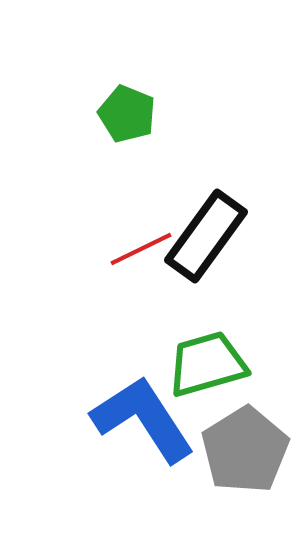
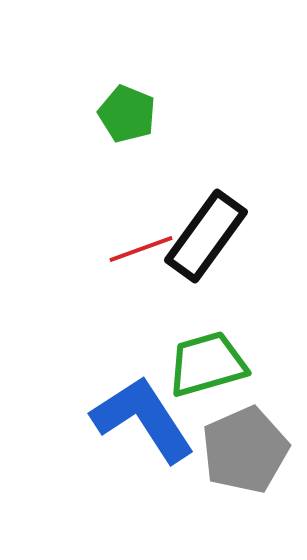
red line: rotated 6 degrees clockwise
gray pentagon: rotated 8 degrees clockwise
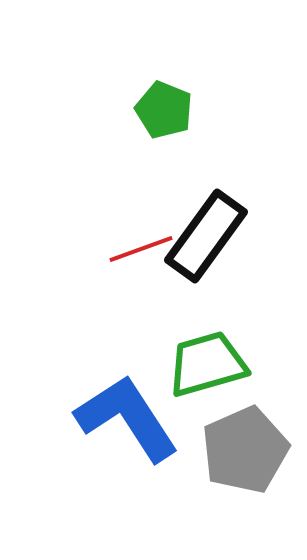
green pentagon: moved 37 px right, 4 px up
blue L-shape: moved 16 px left, 1 px up
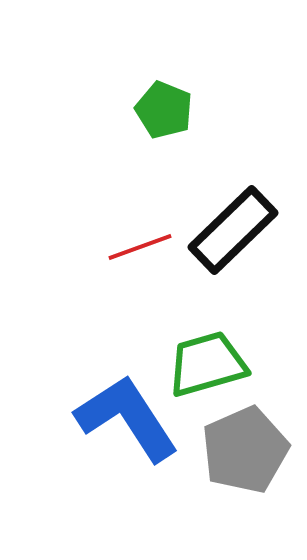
black rectangle: moved 27 px right, 6 px up; rotated 10 degrees clockwise
red line: moved 1 px left, 2 px up
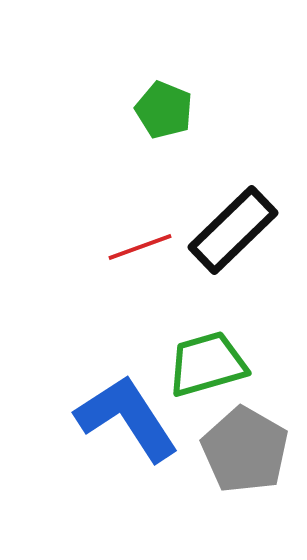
gray pentagon: rotated 18 degrees counterclockwise
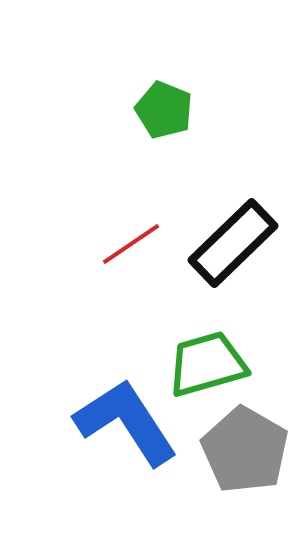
black rectangle: moved 13 px down
red line: moved 9 px left, 3 px up; rotated 14 degrees counterclockwise
blue L-shape: moved 1 px left, 4 px down
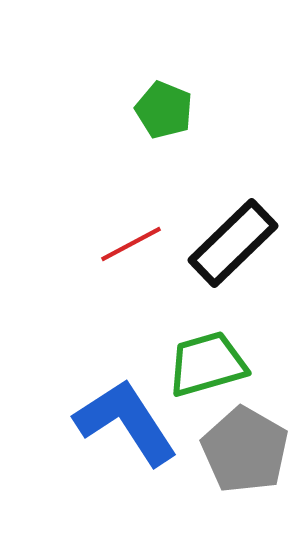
red line: rotated 6 degrees clockwise
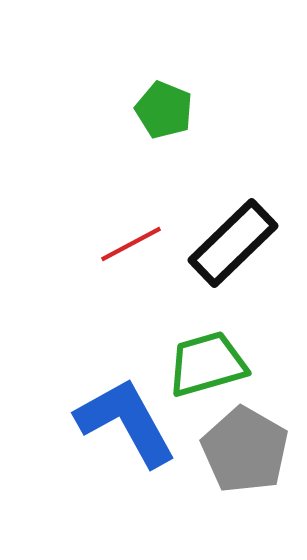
blue L-shape: rotated 4 degrees clockwise
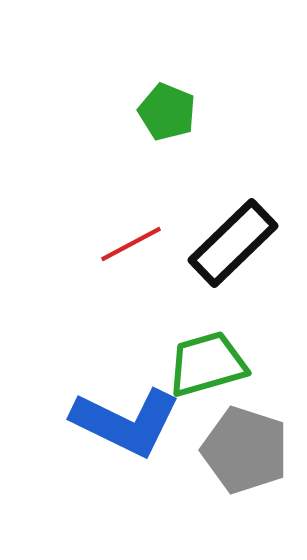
green pentagon: moved 3 px right, 2 px down
blue L-shape: rotated 145 degrees clockwise
gray pentagon: rotated 12 degrees counterclockwise
